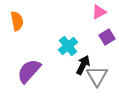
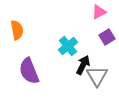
orange semicircle: moved 9 px down
purple semicircle: rotated 64 degrees counterclockwise
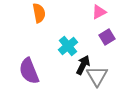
orange semicircle: moved 22 px right, 17 px up
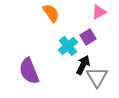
orange semicircle: moved 12 px right; rotated 24 degrees counterclockwise
purple square: moved 19 px left
gray triangle: moved 1 px down
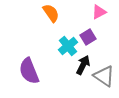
gray triangle: moved 7 px right, 1 px up; rotated 25 degrees counterclockwise
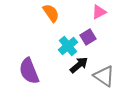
black arrow: moved 4 px left; rotated 24 degrees clockwise
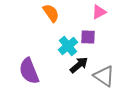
purple square: rotated 35 degrees clockwise
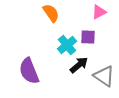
cyan cross: moved 1 px left, 1 px up
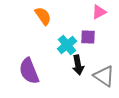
orange semicircle: moved 8 px left, 3 px down
black arrow: moved 1 px left; rotated 120 degrees clockwise
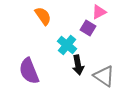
purple square: moved 9 px up; rotated 28 degrees clockwise
cyan cross: rotated 12 degrees counterclockwise
